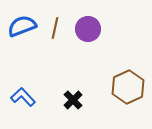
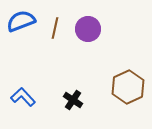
blue semicircle: moved 1 px left, 5 px up
black cross: rotated 12 degrees counterclockwise
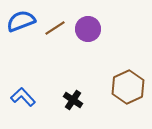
brown line: rotated 45 degrees clockwise
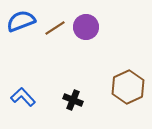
purple circle: moved 2 px left, 2 px up
black cross: rotated 12 degrees counterclockwise
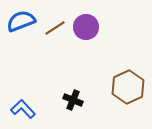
blue L-shape: moved 12 px down
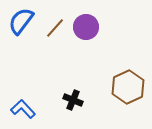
blue semicircle: rotated 32 degrees counterclockwise
brown line: rotated 15 degrees counterclockwise
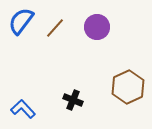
purple circle: moved 11 px right
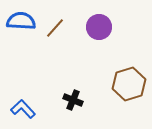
blue semicircle: rotated 56 degrees clockwise
purple circle: moved 2 px right
brown hexagon: moved 1 px right, 3 px up; rotated 8 degrees clockwise
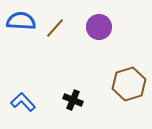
blue L-shape: moved 7 px up
